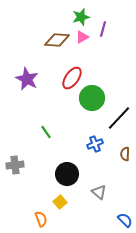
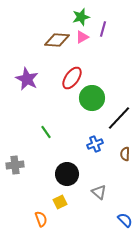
yellow square: rotated 16 degrees clockwise
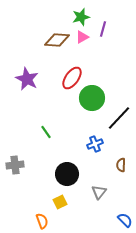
brown semicircle: moved 4 px left, 11 px down
gray triangle: rotated 28 degrees clockwise
orange semicircle: moved 1 px right, 2 px down
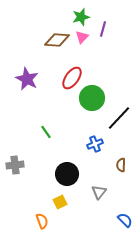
pink triangle: rotated 16 degrees counterclockwise
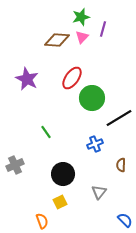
black line: rotated 16 degrees clockwise
gray cross: rotated 18 degrees counterclockwise
black circle: moved 4 px left
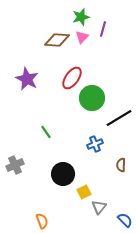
gray triangle: moved 15 px down
yellow square: moved 24 px right, 10 px up
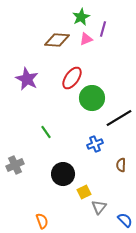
green star: rotated 12 degrees counterclockwise
pink triangle: moved 4 px right, 2 px down; rotated 24 degrees clockwise
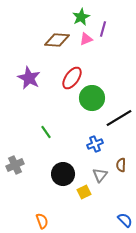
purple star: moved 2 px right, 1 px up
gray triangle: moved 1 px right, 32 px up
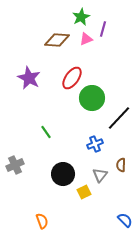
black line: rotated 16 degrees counterclockwise
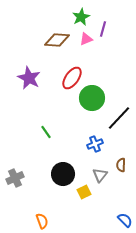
gray cross: moved 13 px down
